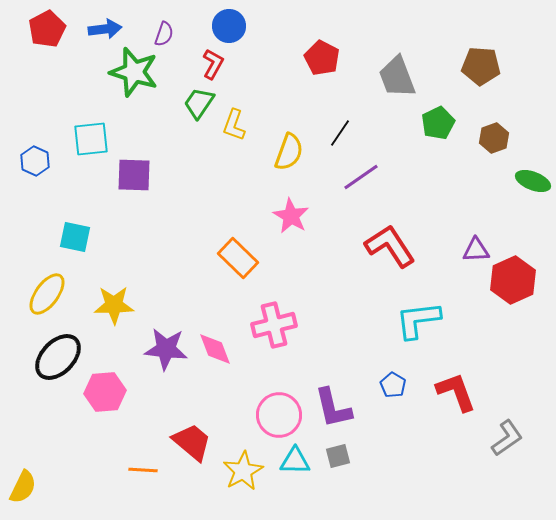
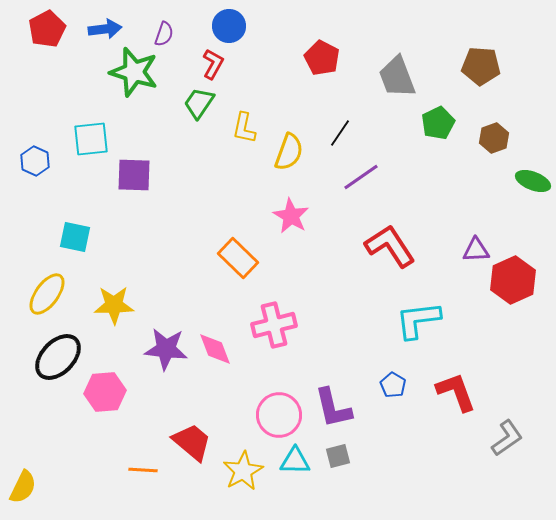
yellow L-shape at (234, 125): moved 10 px right, 3 px down; rotated 8 degrees counterclockwise
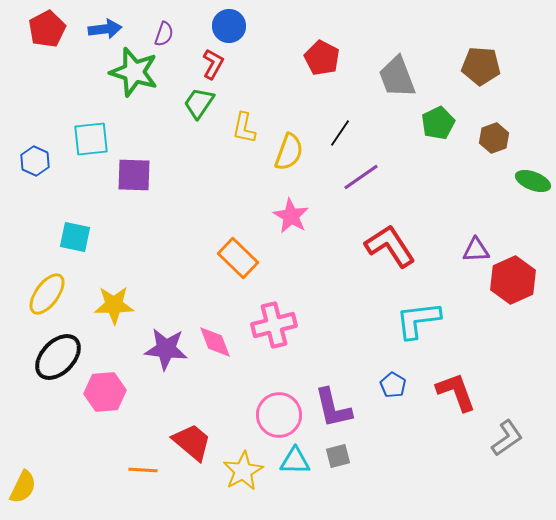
pink diamond at (215, 349): moved 7 px up
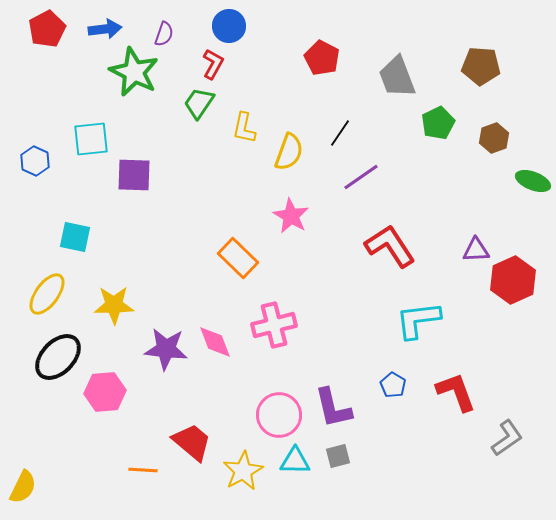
green star at (134, 72): rotated 9 degrees clockwise
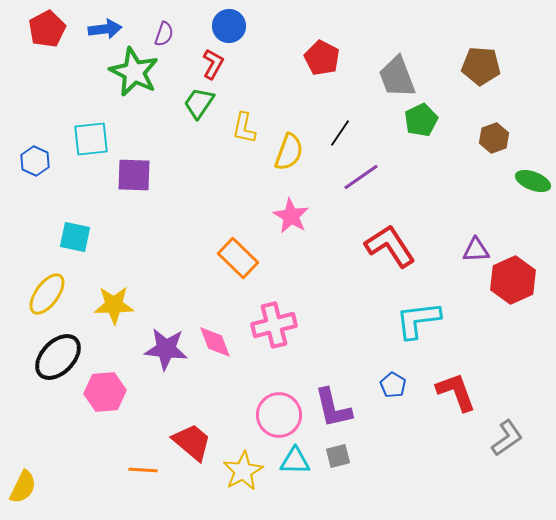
green pentagon at (438, 123): moved 17 px left, 3 px up
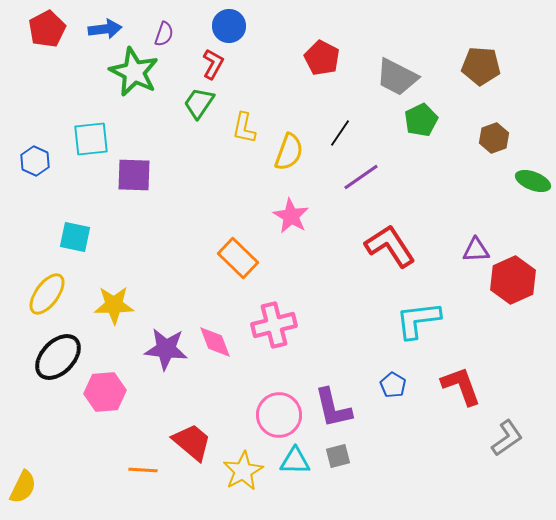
gray trapezoid at (397, 77): rotated 42 degrees counterclockwise
red L-shape at (456, 392): moved 5 px right, 6 px up
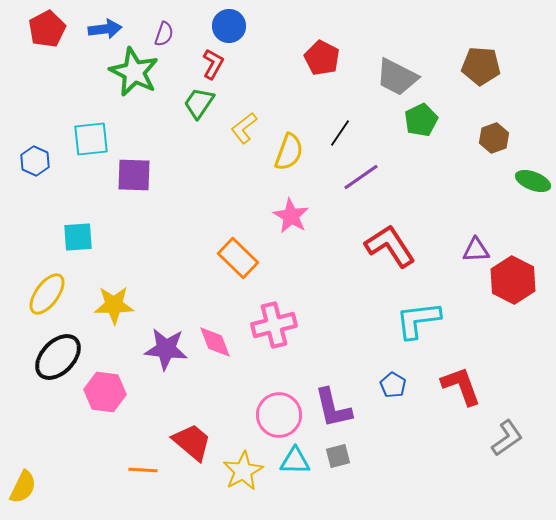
yellow L-shape at (244, 128): rotated 40 degrees clockwise
cyan square at (75, 237): moved 3 px right; rotated 16 degrees counterclockwise
red hexagon at (513, 280): rotated 9 degrees counterclockwise
pink hexagon at (105, 392): rotated 12 degrees clockwise
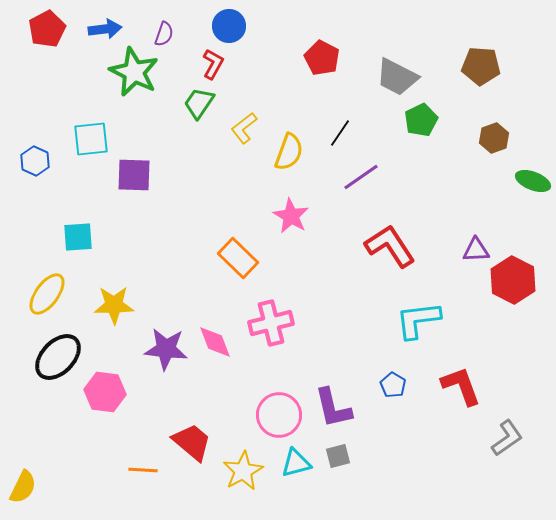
pink cross at (274, 325): moved 3 px left, 2 px up
cyan triangle at (295, 461): moved 1 px right, 2 px down; rotated 16 degrees counterclockwise
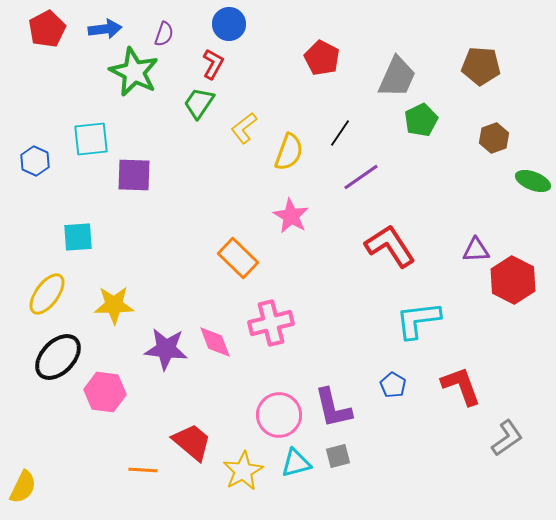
blue circle at (229, 26): moved 2 px up
gray trapezoid at (397, 77): rotated 93 degrees counterclockwise
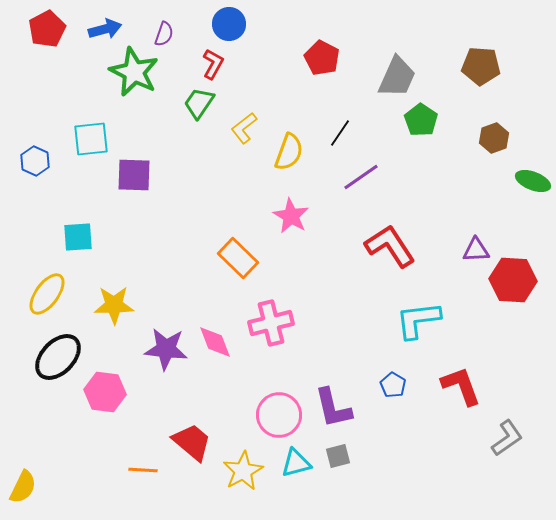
blue arrow at (105, 29): rotated 8 degrees counterclockwise
green pentagon at (421, 120): rotated 12 degrees counterclockwise
red hexagon at (513, 280): rotated 24 degrees counterclockwise
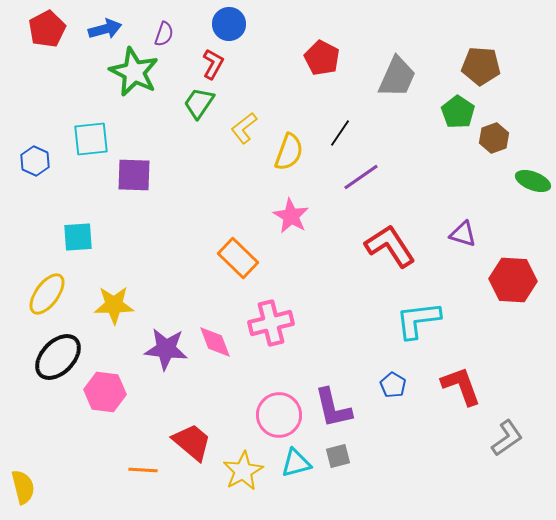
green pentagon at (421, 120): moved 37 px right, 8 px up
purple triangle at (476, 250): moved 13 px left, 16 px up; rotated 20 degrees clockwise
yellow semicircle at (23, 487): rotated 40 degrees counterclockwise
